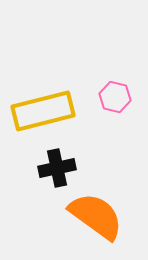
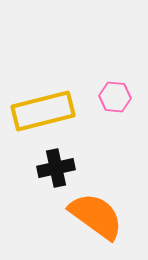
pink hexagon: rotated 8 degrees counterclockwise
black cross: moved 1 px left
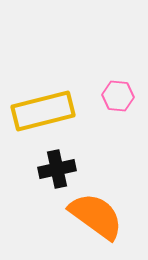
pink hexagon: moved 3 px right, 1 px up
black cross: moved 1 px right, 1 px down
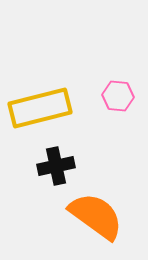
yellow rectangle: moved 3 px left, 3 px up
black cross: moved 1 px left, 3 px up
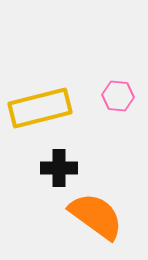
black cross: moved 3 px right, 2 px down; rotated 12 degrees clockwise
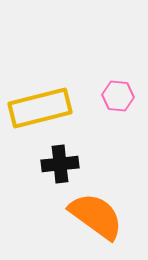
black cross: moved 1 px right, 4 px up; rotated 6 degrees counterclockwise
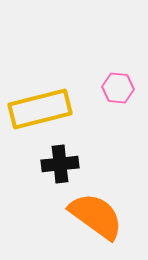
pink hexagon: moved 8 px up
yellow rectangle: moved 1 px down
